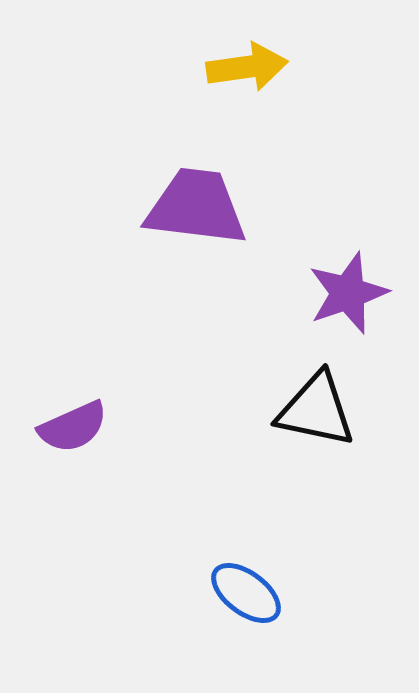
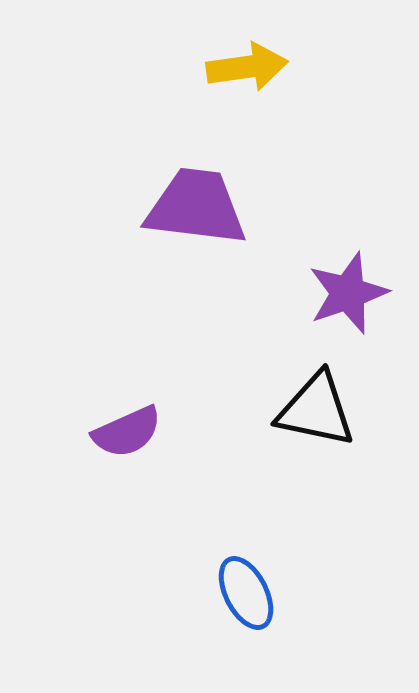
purple semicircle: moved 54 px right, 5 px down
blue ellipse: rotated 26 degrees clockwise
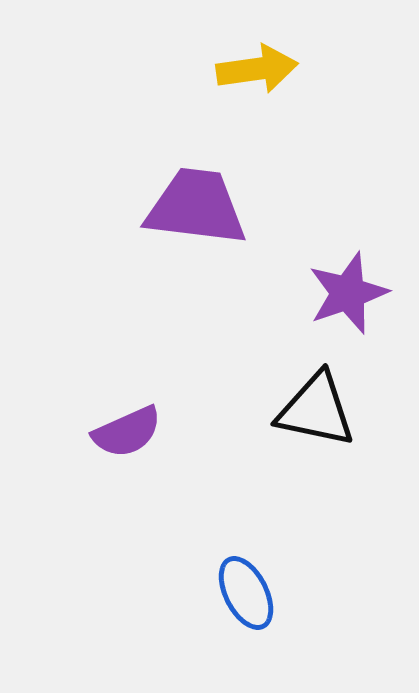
yellow arrow: moved 10 px right, 2 px down
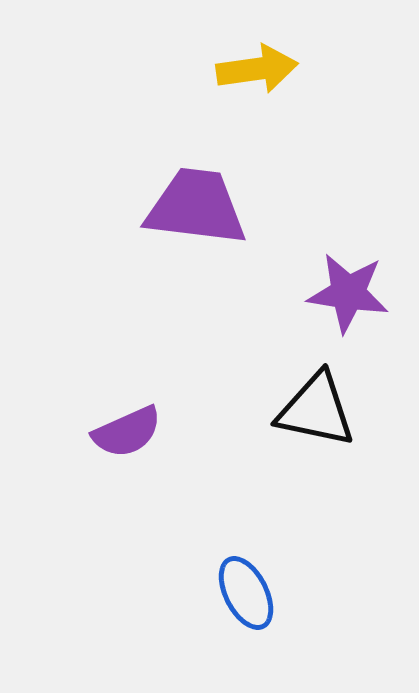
purple star: rotated 28 degrees clockwise
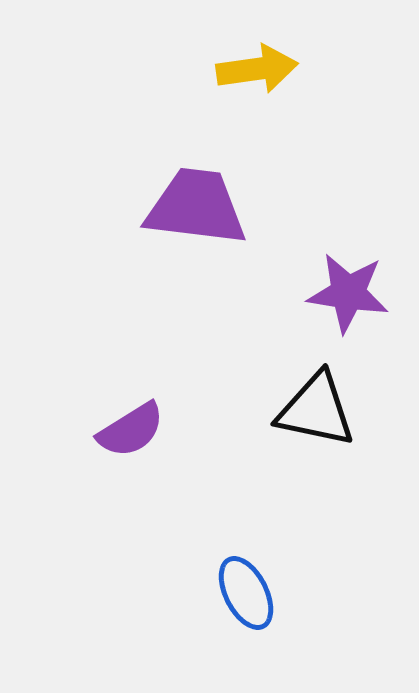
purple semicircle: moved 4 px right, 2 px up; rotated 8 degrees counterclockwise
